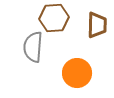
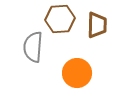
brown hexagon: moved 6 px right, 1 px down
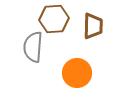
brown hexagon: moved 6 px left
brown trapezoid: moved 4 px left, 1 px down
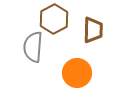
brown hexagon: rotated 24 degrees counterclockwise
brown trapezoid: moved 4 px down
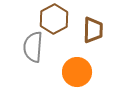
orange circle: moved 1 px up
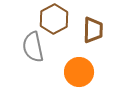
gray semicircle: rotated 16 degrees counterclockwise
orange circle: moved 2 px right
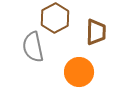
brown hexagon: moved 1 px right, 1 px up
brown trapezoid: moved 3 px right, 2 px down
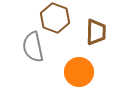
brown hexagon: rotated 12 degrees counterclockwise
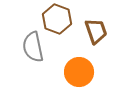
brown hexagon: moved 2 px right, 1 px down
brown trapezoid: moved 1 px up; rotated 20 degrees counterclockwise
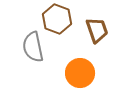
brown trapezoid: moved 1 px right, 1 px up
orange circle: moved 1 px right, 1 px down
